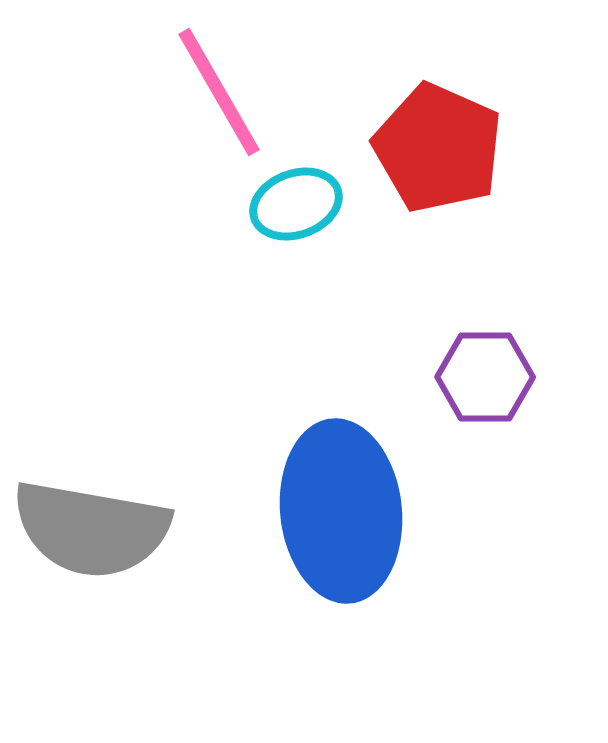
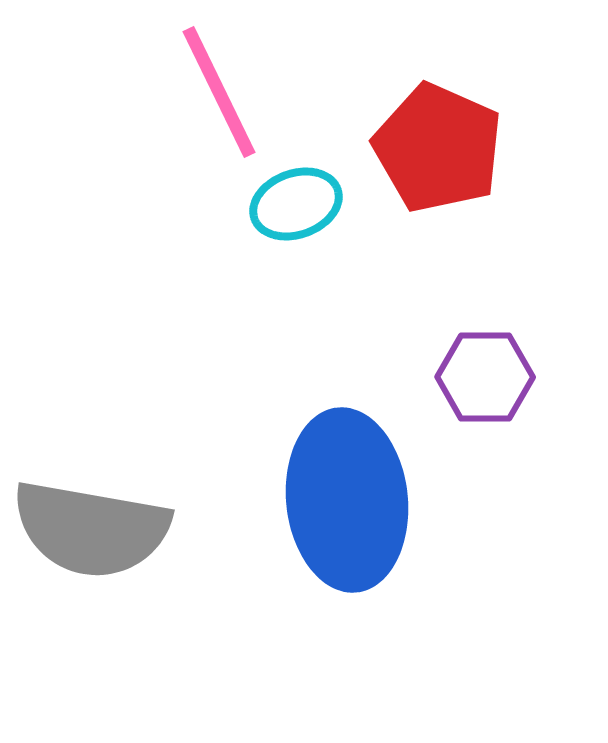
pink line: rotated 4 degrees clockwise
blue ellipse: moved 6 px right, 11 px up
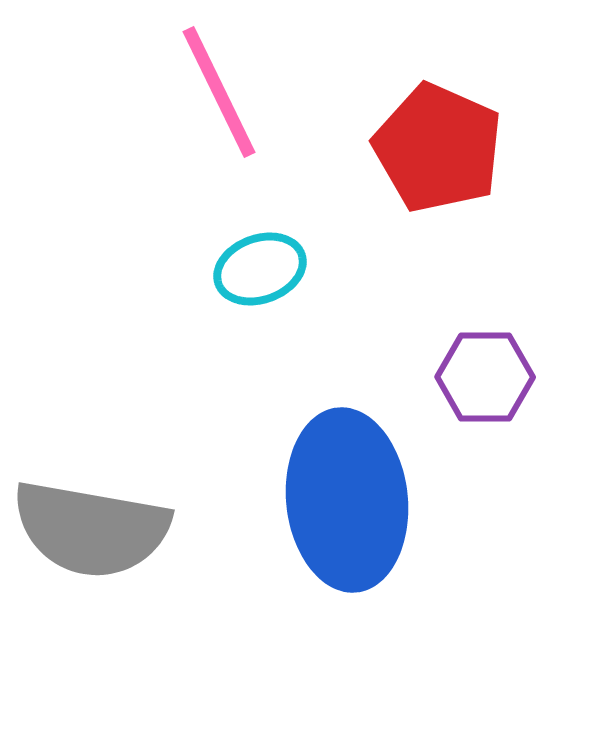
cyan ellipse: moved 36 px left, 65 px down
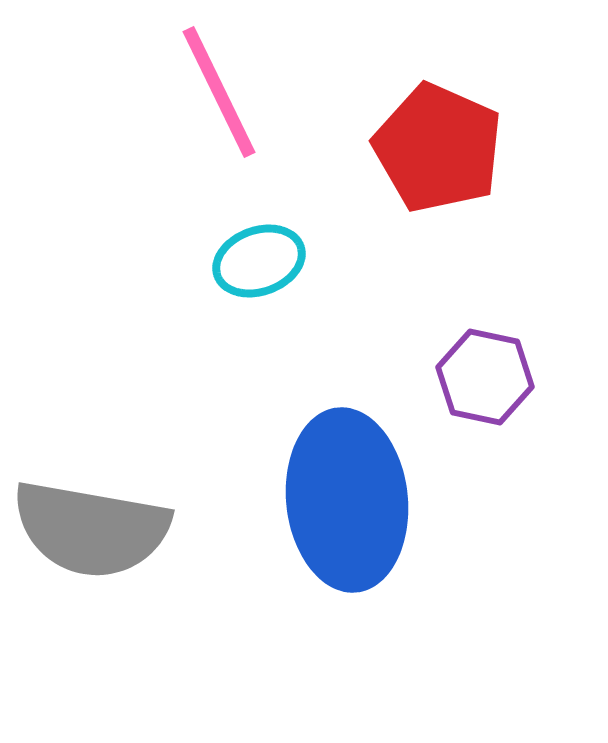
cyan ellipse: moved 1 px left, 8 px up
purple hexagon: rotated 12 degrees clockwise
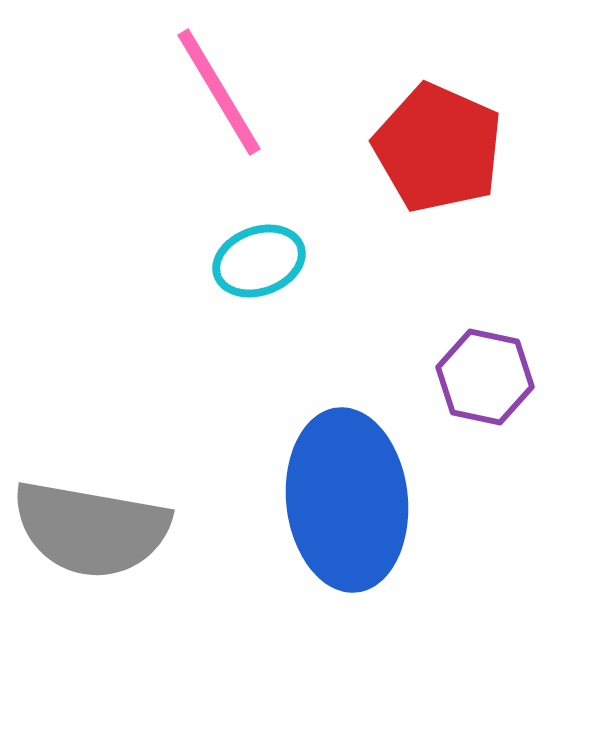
pink line: rotated 5 degrees counterclockwise
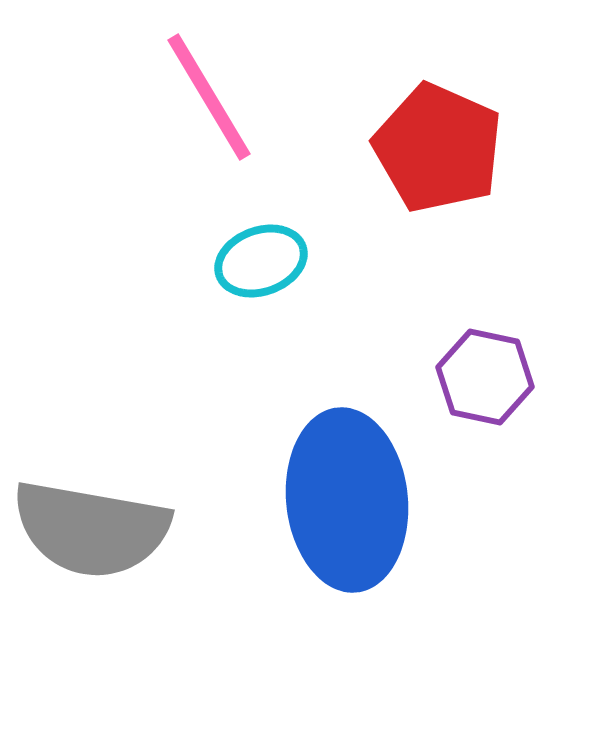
pink line: moved 10 px left, 5 px down
cyan ellipse: moved 2 px right
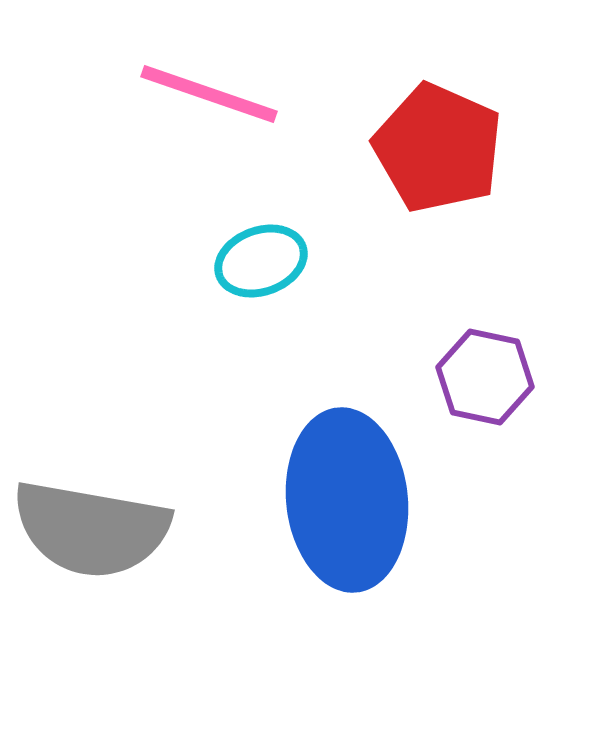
pink line: moved 3 px up; rotated 40 degrees counterclockwise
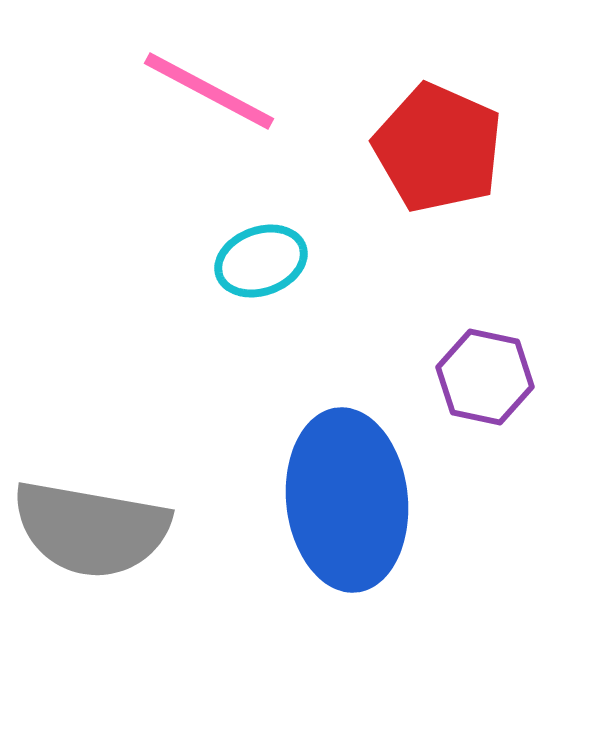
pink line: moved 3 px up; rotated 9 degrees clockwise
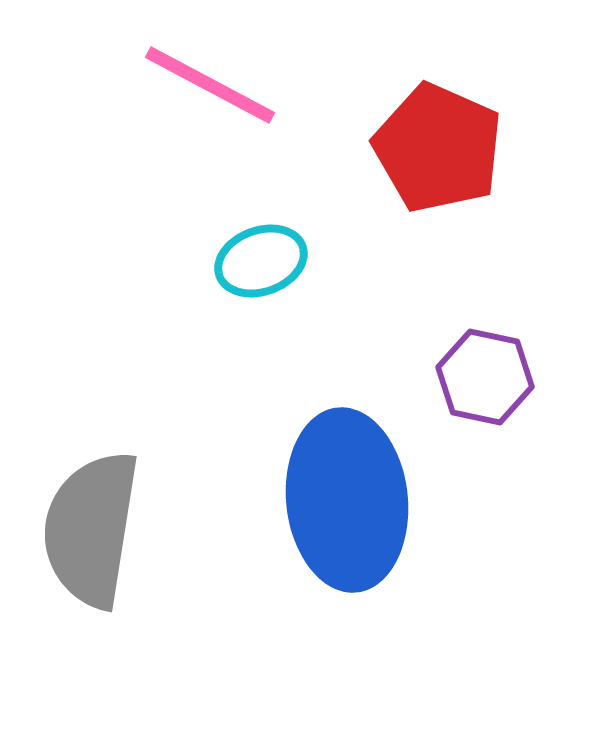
pink line: moved 1 px right, 6 px up
gray semicircle: rotated 89 degrees clockwise
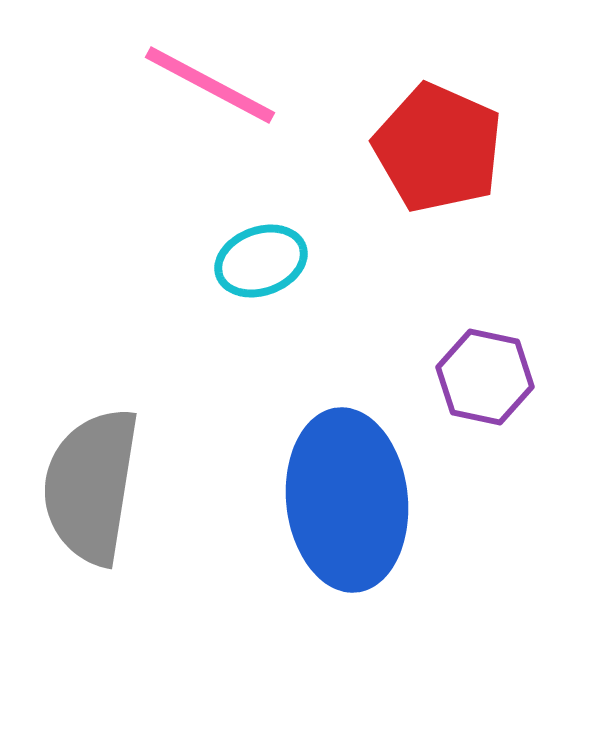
gray semicircle: moved 43 px up
